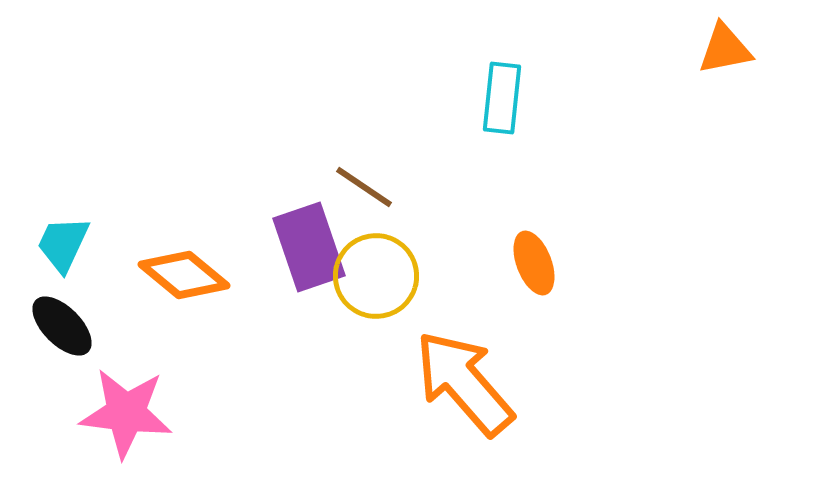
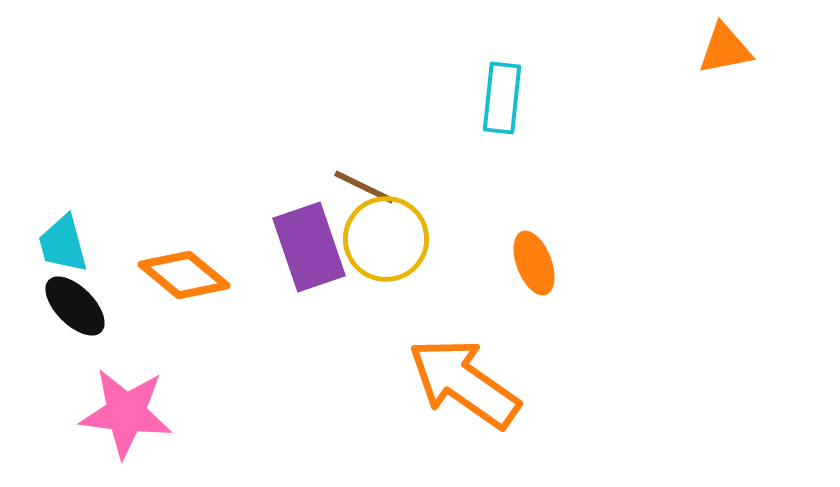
brown line: rotated 8 degrees counterclockwise
cyan trapezoid: rotated 40 degrees counterclockwise
yellow circle: moved 10 px right, 37 px up
black ellipse: moved 13 px right, 20 px up
orange arrow: rotated 14 degrees counterclockwise
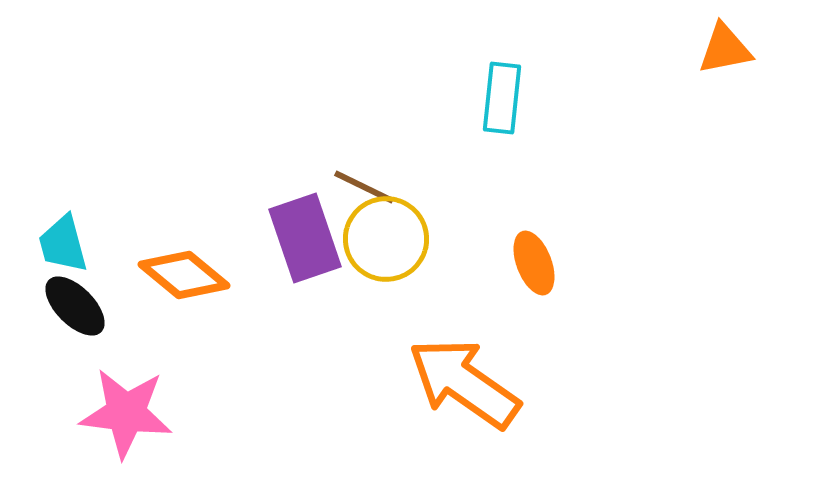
purple rectangle: moved 4 px left, 9 px up
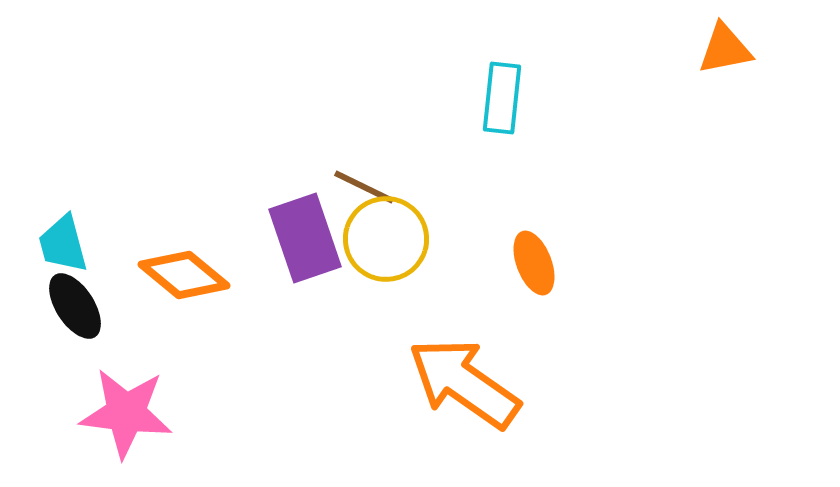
black ellipse: rotated 12 degrees clockwise
